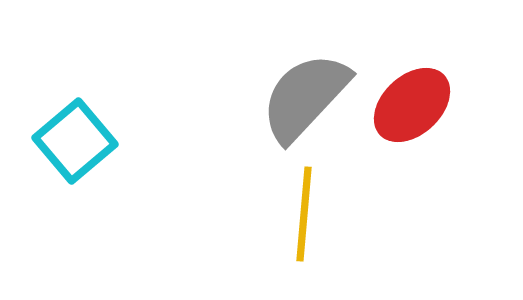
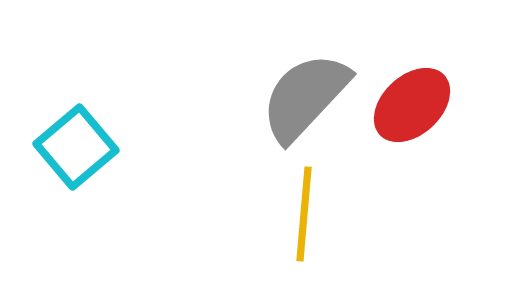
cyan square: moved 1 px right, 6 px down
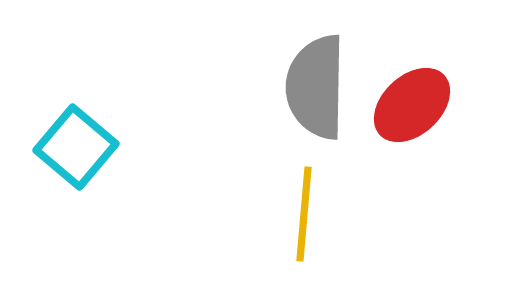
gray semicircle: moved 11 px right, 10 px up; rotated 42 degrees counterclockwise
cyan square: rotated 10 degrees counterclockwise
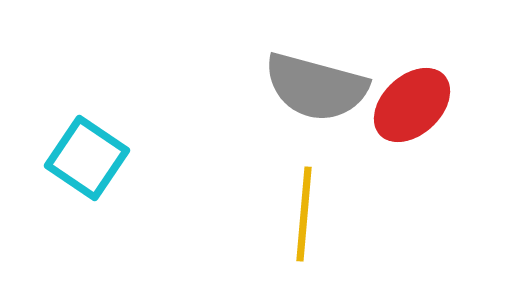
gray semicircle: rotated 76 degrees counterclockwise
cyan square: moved 11 px right, 11 px down; rotated 6 degrees counterclockwise
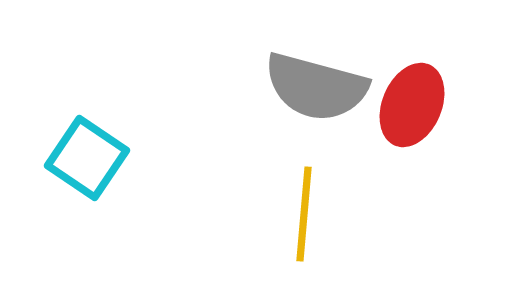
red ellipse: rotated 24 degrees counterclockwise
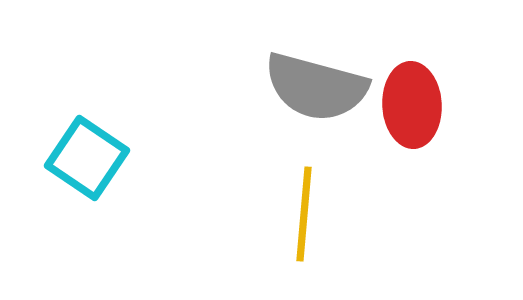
red ellipse: rotated 26 degrees counterclockwise
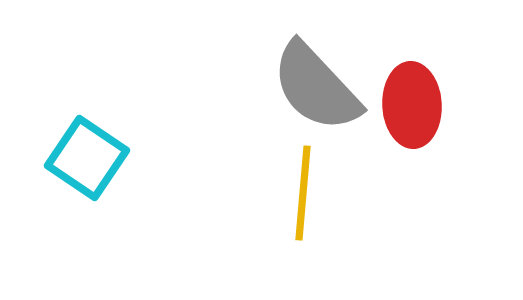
gray semicircle: rotated 32 degrees clockwise
yellow line: moved 1 px left, 21 px up
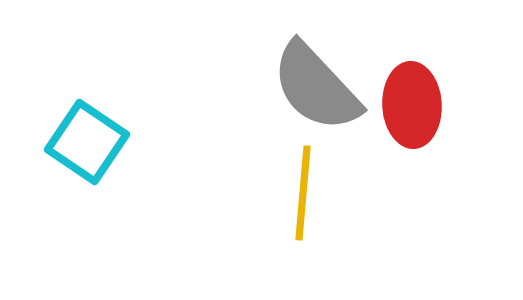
cyan square: moved 16 px up
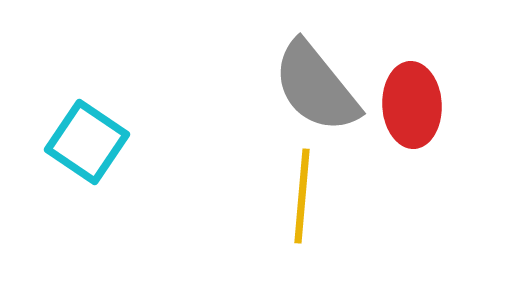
gray semicircle: rotated 4 degrees clockwise
yellow line: moved 1 px left, 3 px down
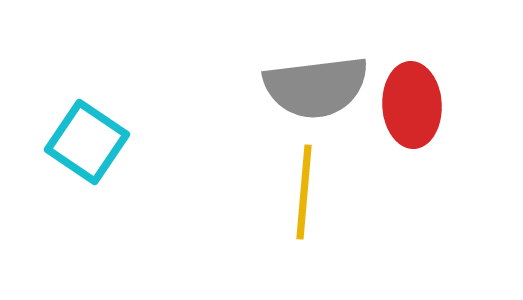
gray semicircle: rotated 58 degrees counterclockwise
yellow line: moved 2 px right, 4 px up
